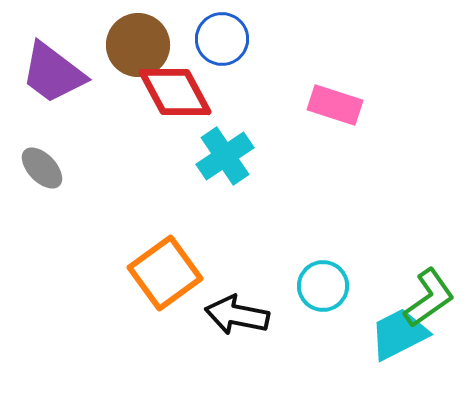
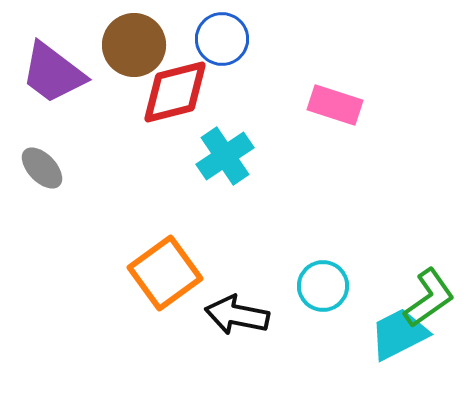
brown circle: moved 4 px left
red diamond: rotated 76 degrees counterclockwise
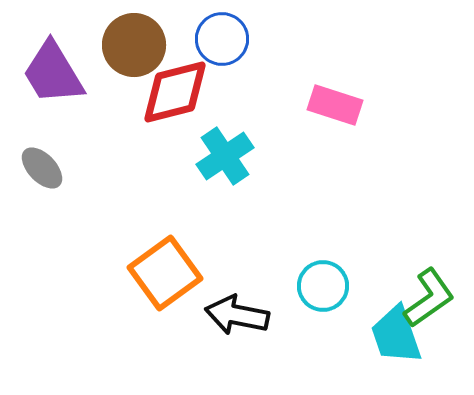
purple trapezoid: rotated 22 degrees clockwise
cyan trapezoid: moved 3 px left, 1 px down; rotated 82 degrees counterclockwise
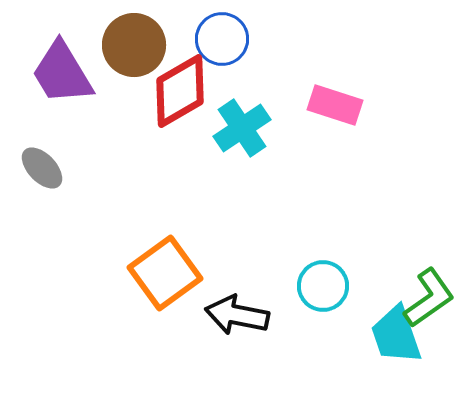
purple trapezoid: moved 9 px right
red diamond: moved 5 px right, 1 px up; rotated 16 degrees counterclockwise
cyan cross: moved 17 px right, 28 px up
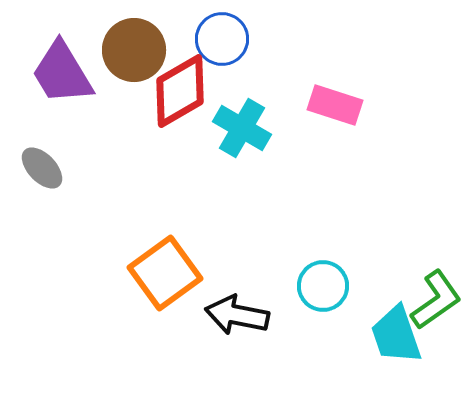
brown circle: moved 5 px down
cyan cross: rotated 26 degrees counterclockwise
green L-shape: moved 7 px right, 2 px down
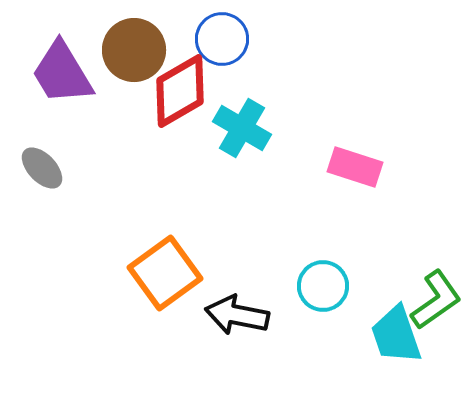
pink rectangle: moved 20 px right, 62 px down
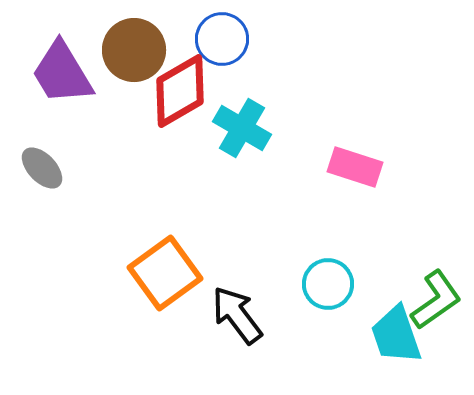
cyan circle: moved 5 px right, 2 px up
black arrow: rotated 42 degrees clockwise
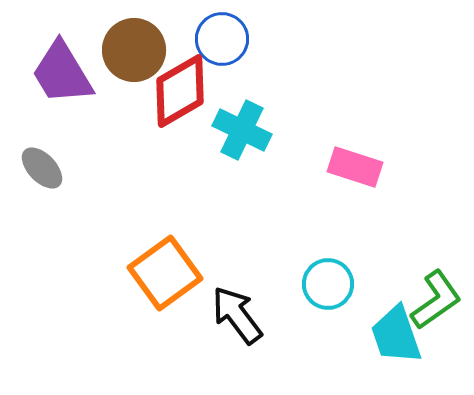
cyan cross: moved 2 px down; rotated 4 degrees counterclockwise
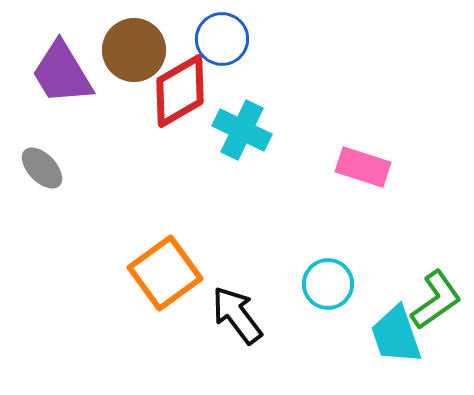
pink rectangle: moved 8 px right
